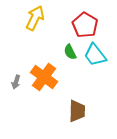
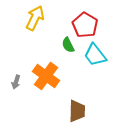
green semicircle: moved 2 px left, 7 px up
orange cross: moved 2 px right, 1 px up
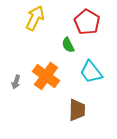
red pentagon: moved 2 px right, 3 px up
cyan trapezoid: moved 4 px left, 17 px down
brown trapezoid: moved 1 px up
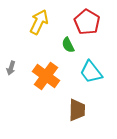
yellow arrow: moved 4 px right, 4 px down
gray arrow: moved 5 px left, 14 px up
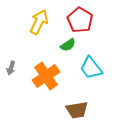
red pentagon: moved 7 px left, 2 px up
green semicircle: rotated 98 degrees counterclockwise
cyan trapezoid: moved 4 px up
orange cross: rotated 20 degrees clockwise
brown trapezoid: rotated 80 degrees clockwise
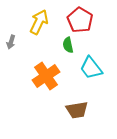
green semicircle: rotated 112 degrees clockwise
gray arrow: moved 26 px up
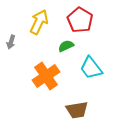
green semicircle: moved 2 px left, 1 px down; rotated 77 degrees clockwise
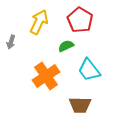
cyan trapezoid: moved 2 px left, 2 px down
brown trapezoid: moved 3 px right, 5 px up; rotated 10 degrees clockwise
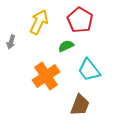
brown trapezoid: rotated 70 degrees counterclockwise
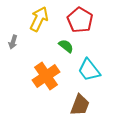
yellow arrow: moved 3 px up
gray arrow: moved 2 px right
green semicircle: rotated 63 degrees clockwise
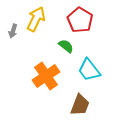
yellow arrow: moved 3 px left
gray arrow: moved 11 px up
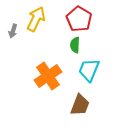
red pentagon: moved 1 px left, 1 px up
green semicircle: moved 9 px right, 1 px up; rotated 126 degrees counterclockwise
cyan trapezoid: rotated 60 degrees clockwise
orange cross: moved 2 px right
